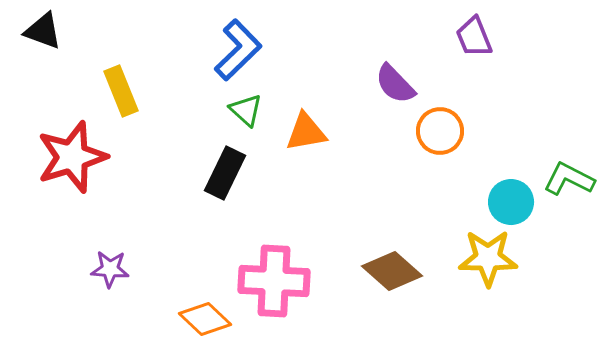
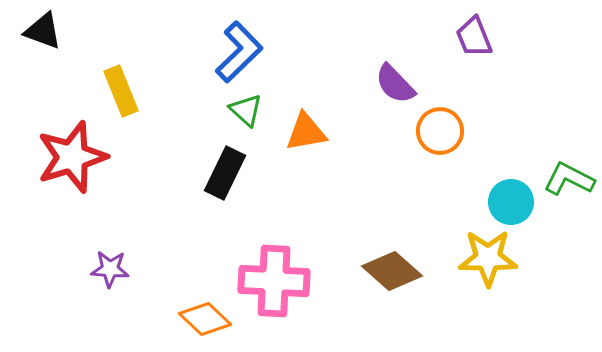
blue L-shape: moved 1 px right, 2 px down
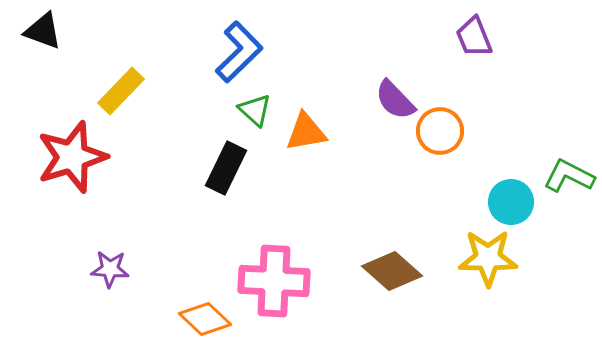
purple semicircle: moved 16 px down
yellow rectangle: rotated 66 degrees clockwise
green triangle: moved 9 px right
black rectangle: moved 1 px right, 5 px up
green L-shape: moved 3 px up
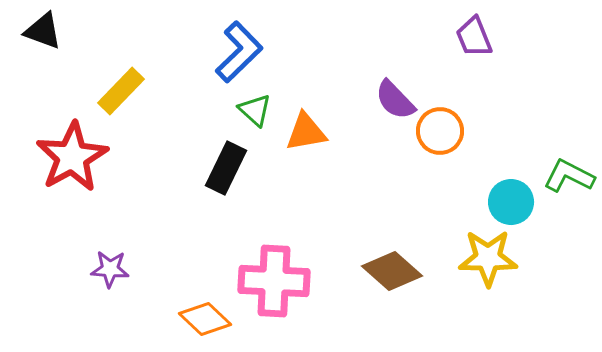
red star: rotated 12 degrees counterclockwise
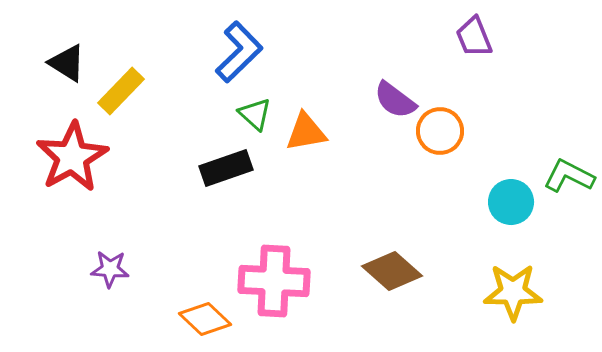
black triangle: moved 24 px right, 32 px down; rotated 12 degrees clockwise
purple semicircle: rotated 9 degrees counterclockwise
green triangle: moved 4 px down
black rectangle: rotated 45 degrees clockwise
yellow star: moved 25 px right, 34 px down
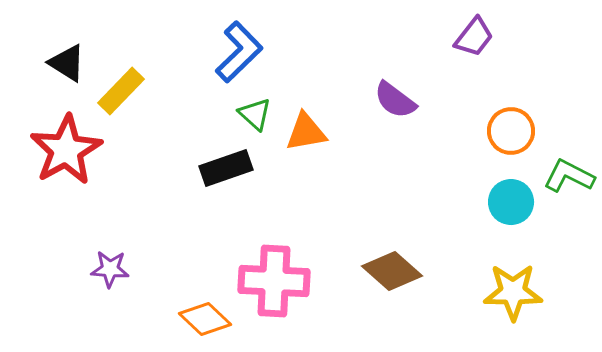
purple trapezoid: rotated 120 degrees counterclockwise
orange circle: moved 71 px right
red star: moved 6 px left, 7 px up
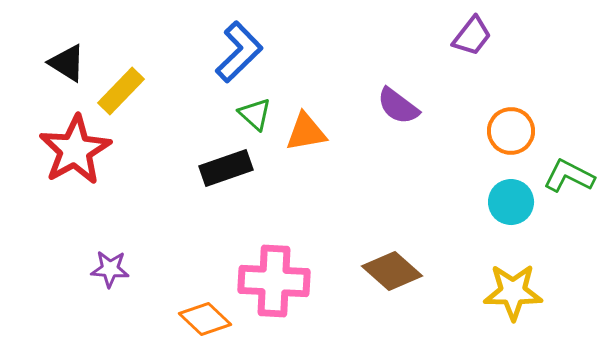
purple trapezoid: moved 2 px left, 1 px up
purple semicircle: moved 3 px right, 6 px down
red star: moved 9 px right
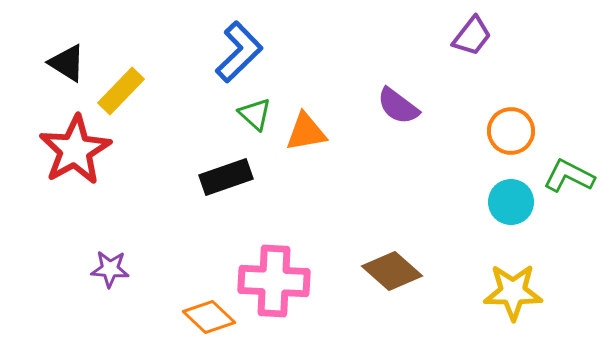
black rectangle: moved 9 px down
orange diamond: moved 4 px right, 2 px up
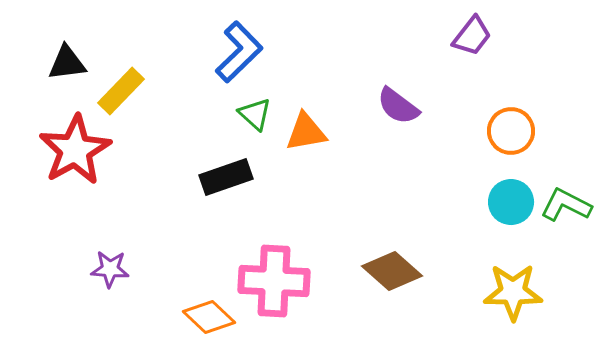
black triangle: rotated 39 degrees counterclockwise
green L-shape: moved 3 px left, 29 px down
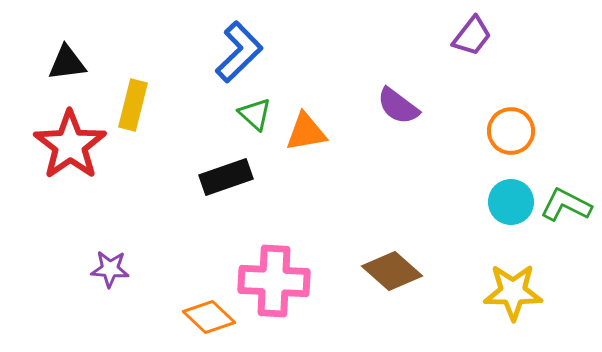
yellow rectangle: moved 12 px right, 14 px down; rotated 30 degrees counterclockwise
red star: moved 5 px left, 5 px up; rotated 6 degrees counterclockwise
